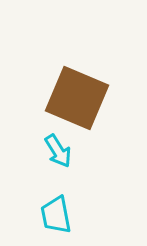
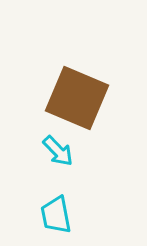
cyan arrow: rotated 12 degrees counterclockwise
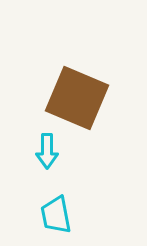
cyan arrow: moved 11 px left; rotated 44 degrees clockwise
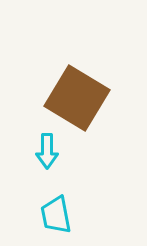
brown square: rotated 8 degrees clockwise
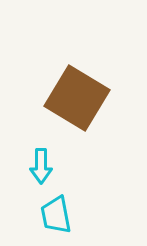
cyan arrow: moved 6 px left, 15 px down
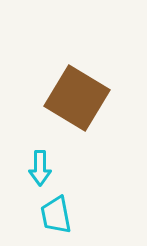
cyan arrow: moved 1 px left, 2 px down
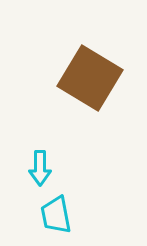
brown square: moved 13 px right, 20 px up
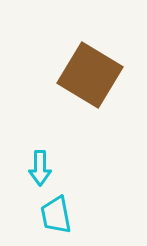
brown square: moved 3 px up
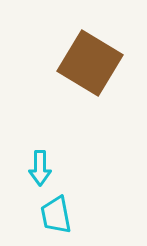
brown square: moved 12 px up
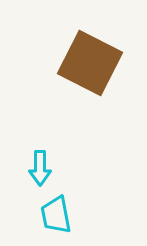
brown square: rotated 4 degrees counterclockwise
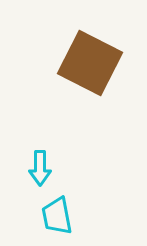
cyan trapezoid: moved 1 px right, 1 px down
